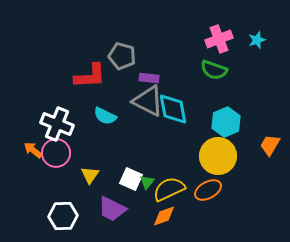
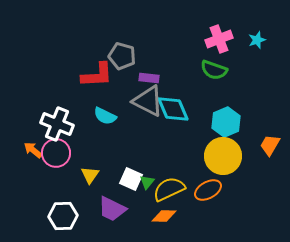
red L-shape: moved 7 px right, 1 px up
cyan diamond: rotated 12 degrees counterclockwise
yellow circle: moved 5 px right
orange diamond: rotated 20 degrees clockwise
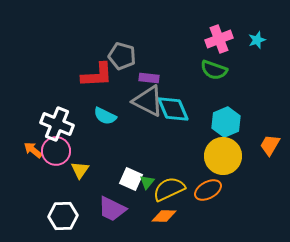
pink circle: moved 2 px up
yellow triangle: moved 10 px left, 5 px up
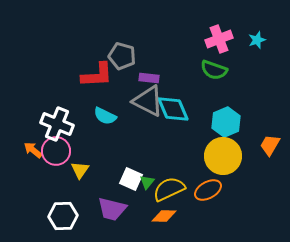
purple trapezoid: rotated 12 degrees counterclockwise
